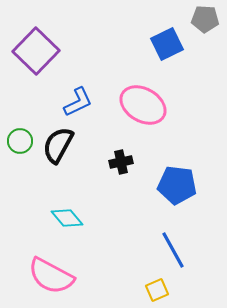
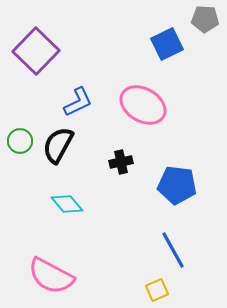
cyan diamond: moved 14 px up
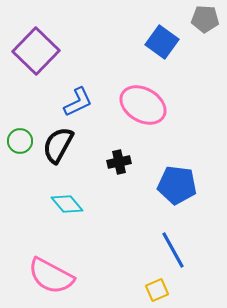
blue square: moved 5 px left, 2 px up; rotated 28 degrees counterclockwise
black cross: moved 2 px left
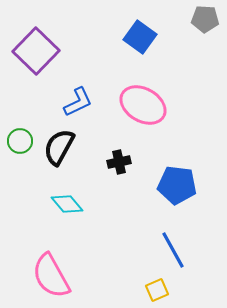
blue square: moved 22 px left, 5 px up
black semicircle: moved 1 px right, 2 px down
pink semicircle: rotated 33 degrees clockwise
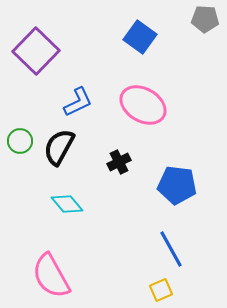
black cross: rotated 15 degrees counterclockwise
blue line: moved 2 px left, 1 px up
yellow square: moved 4 px right
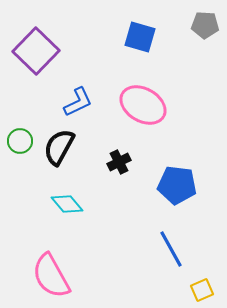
gray pentagon: moved 6 px down
blue square: rotated 20 degrees counterclockwise
yellow square: moved 41 px right
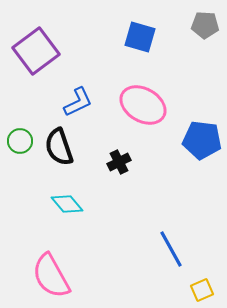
purple square: rotated 9 degrees clockwise
black semicircle: rotated 48 degrees counterclockwise
blue pentagon: moved 25 px right, 45 px up
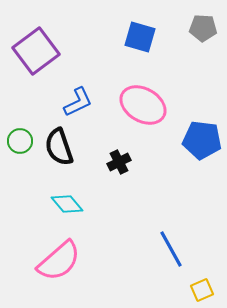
gray pentagon: moved 2 px left, 3 px down
pink semicircle: moved 8 px right, 15 px up; rotated 102 degrees counterclockwise
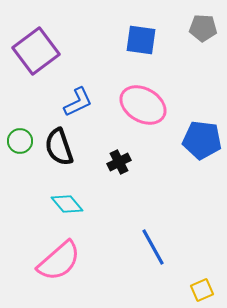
blue square: moved 1 px right, 3 px down; rotated 8 degrees counterclockwise
blue line: moved 18 px left, 2 px up
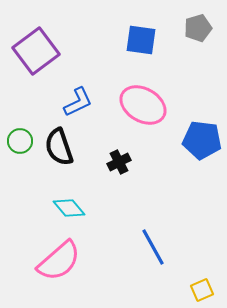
gray pentagon: moved 5 px left; rotated 20 degrees counterclockwise
cyan diamond: moved 2 px right, 4 px down
